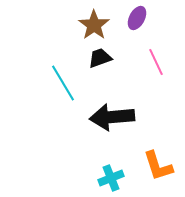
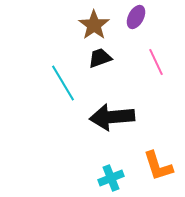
purple ellipse: moved 1 px left, 1 px up
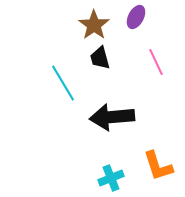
black trapezoid: rotated 85 degrees counterclockwise
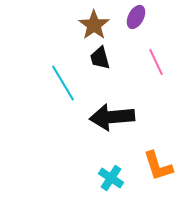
cyan cross: rotated 35 degrees counterclockwise
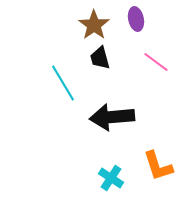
purple ellipse: moved 2 px down; rotated 40 degrees counterclockwise
pink line: rotated 28 degrees counterclockwise
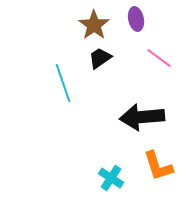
black trapezoid: rotated 70 degrees clockwise
pink line: moved 3 px right, 4 px up
cyan line: rotated 12 degrees clockwise
black arrow: moved 30 px right
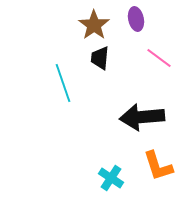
black trapezoid: rotated 50 degrees counterclockwise
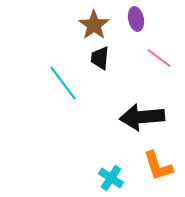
cyan line: rotated 18 degrees counterclockwise
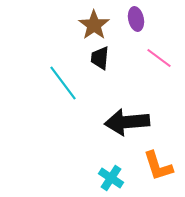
black arrow: moved 15 px left, 5 px down
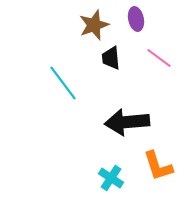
brown star: rotated 16 degrees clockwise
black trapezoid: moved 11 px right; rotated 10 degrees counterclockwise
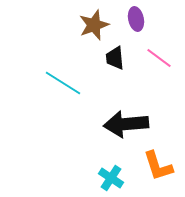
black trapezoid: moved 4 px right
cyan line: rotated 21 degrees counterclockwise
black arrow: moved 1 px left, 2 px down
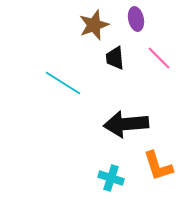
pink line: rotated 8 degrees clockwise
cyan cross: rotated 15 degrees counterclockwise
